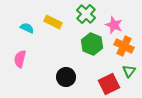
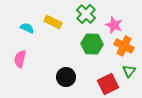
green hexagon: rotated 20 degrees counterclockwise
red square: moved 1 px left
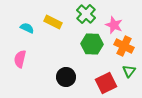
red square: moved 2 px left, 1 px up
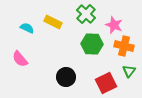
orange cross: rotated 12 degrees counterclockwise
pink semicircle: rotated 54 degrees counterclockwise
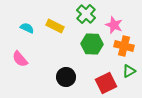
yellow rectangle: moved 2 px right, 4 px down
green triangle: rotated 24 degrees clockwise
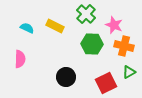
pink semicircle: rotated 138 degrees counterclockwise
green triangle: moved 1 px down
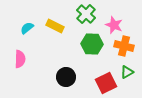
cyan semicircle: rotated 64 degrees counterclockwise
green triangle: moved 2 px left
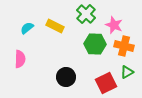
green hexagon: moved 3 px right
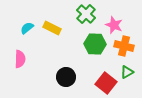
yellow rectangle: moved 3 px left, 2 px down
red square: rotated 25 degrees counterclockwise
